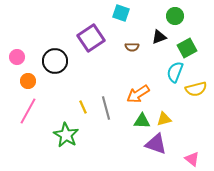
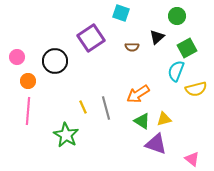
green circle: moved 2 px right
black triangle: moved 2 px left; rotated 21 degrees counterclockwise
cyan semicircle: moved 1 px right, 1 px up
pink line: rotated 24 degrees counterclockwise
green triangle: rotated 30 degrees clockwise
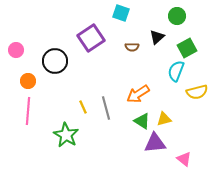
pink circle: moved 1 px left, 7 px up
yellow semicircle: moved 1 px right, 3 px down
purple triangle: moved 1 px left, 1 px up; rotated 25 degrees counterclockwise
pink triangle: moved 8 px left
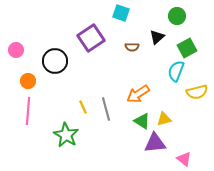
gray line: moved 1 px down
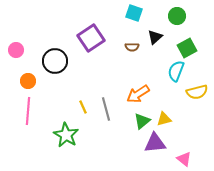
cyan square: moved 13 px right
black triangle: moved 2 px left
green triangle: rotated 48 degrees clockwise
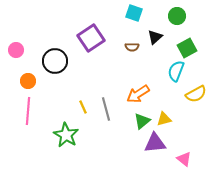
yellow semicircle: moved 1 px left, 2 px down; rotated 15 degrees counterclockwise
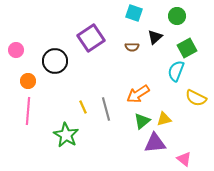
yellow semicircle: moved 4 px down; rotated 55 degrees clockwise
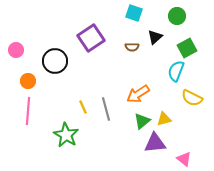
yellow semicircle: moved 4 px left
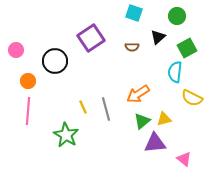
black triangle: moved 3 px right
cyan semicircle: moved 1 px left, 1 px down; rotated 15 degrees counterclockwise
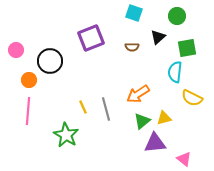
purple square: rotated 12 degrees clockwise
green square: rotated 18 degrees clockwise
black circle: moved 5 px left
orange circle: moved 1 px right, 1 px up
yellow triangle: moved 1 px up
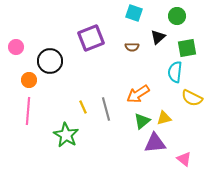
pink circle: moved 3 px up
